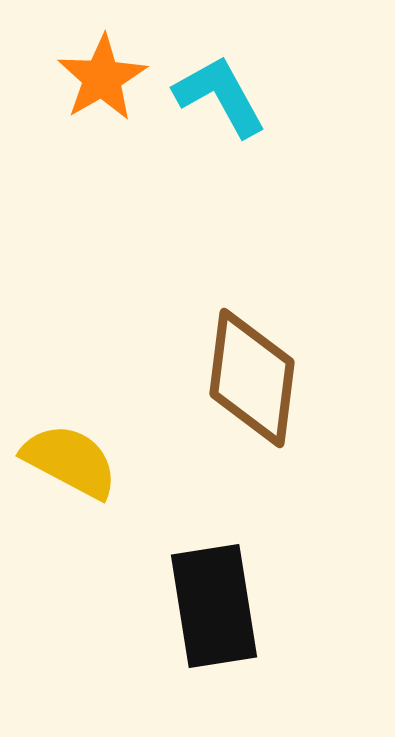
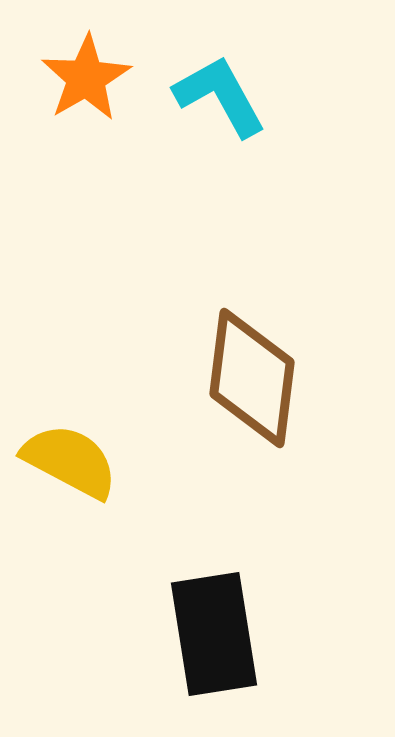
orange star: moved 16 px left
black rectangle: moved 28 px down
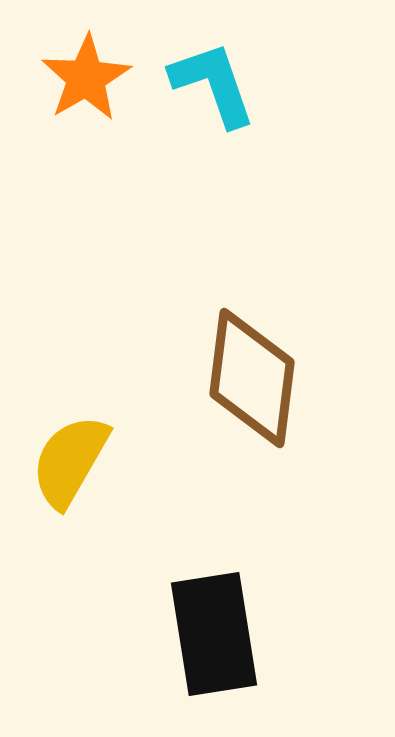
cyan L-shape: moved 7 px left, 12 px up; rotated 10 degrees clockwise
yellow semicircle: rotated 88 degrees counterclockwise
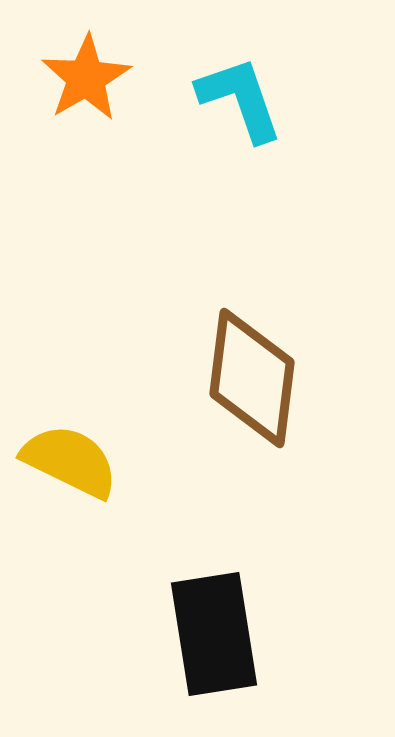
cyan L-shape: moved 27 px right, 15 px down
yellow semicircle: rotated 86 degrees clockwise
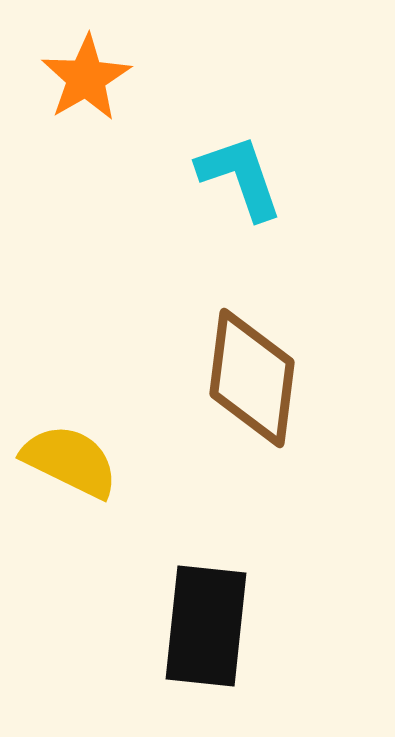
cyan L-shape: moved 78 px down
black rectangle: moved 8 px left, 8 px up; rotated 15 degrees clockwise
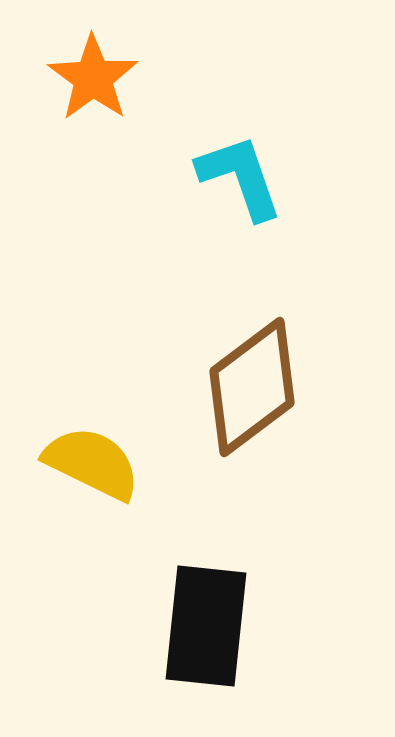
orange star: moved 7 px right; rotated 6 degrees counterclockwise
brown diamond: moved 9 px down; rotated 46 degrees clockwise
yellow semicircle: moved 22 px right, 2 px down
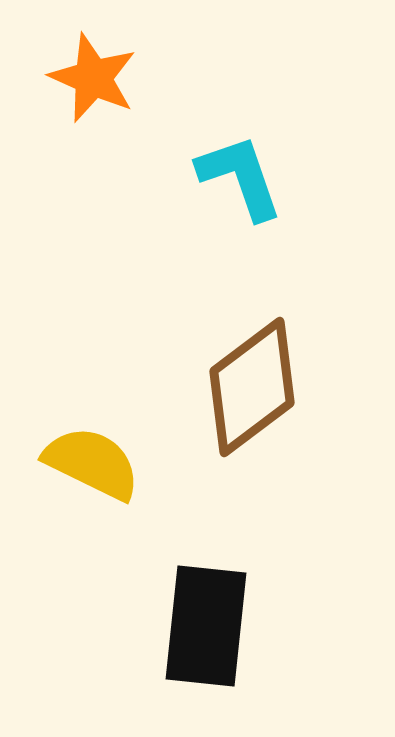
orange star: rotated 12 degrees counterclockwise
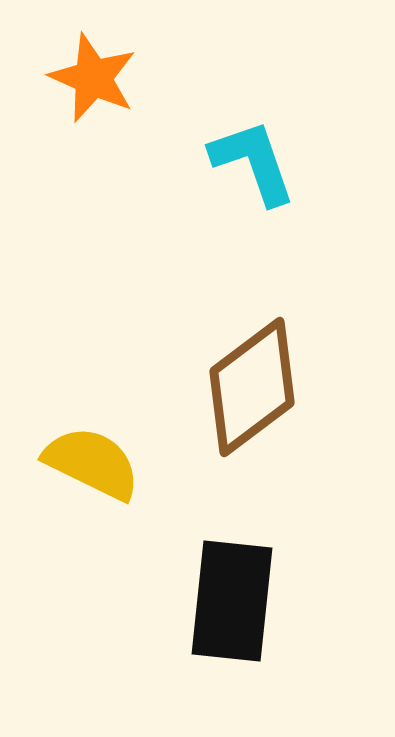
cyan L-shape: moved 13 px right, 15 px up
black rectangle: moved 26 px right, 25 px up
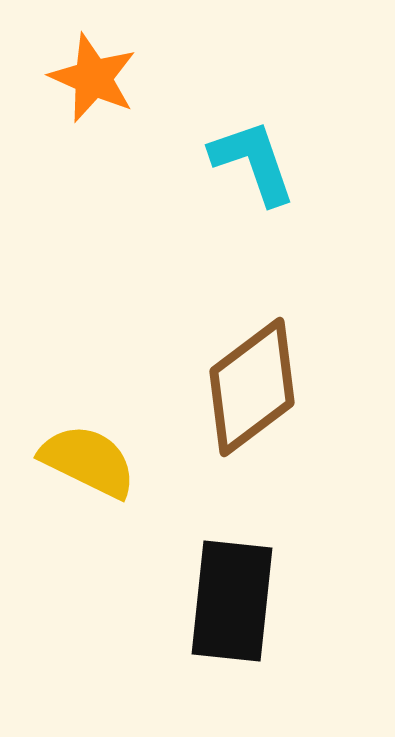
yellow semicircle: moved 4 px left, 2 px up
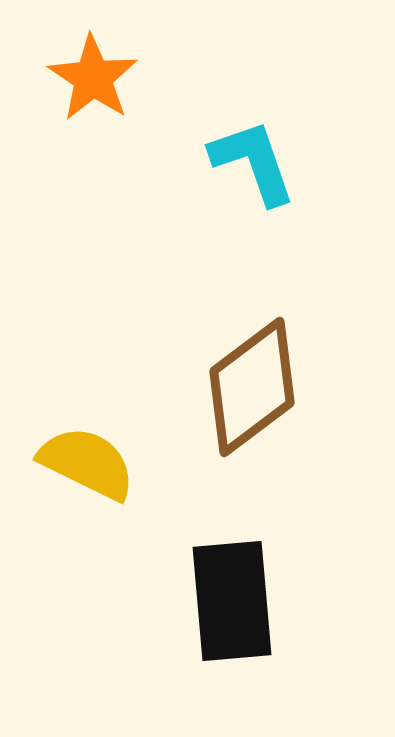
orange star: rotated 10 degrees clockwise
yellow semicircle: moved 1 px left, 2 px down
black rectangle: rotated 11 degrees counterclockwise
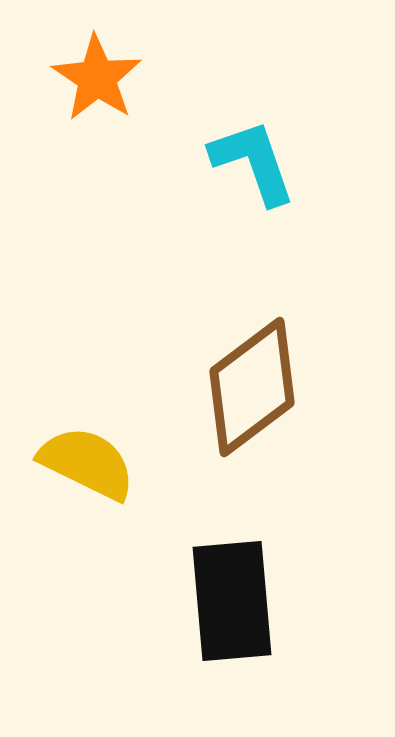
orange star: moved 4 px right
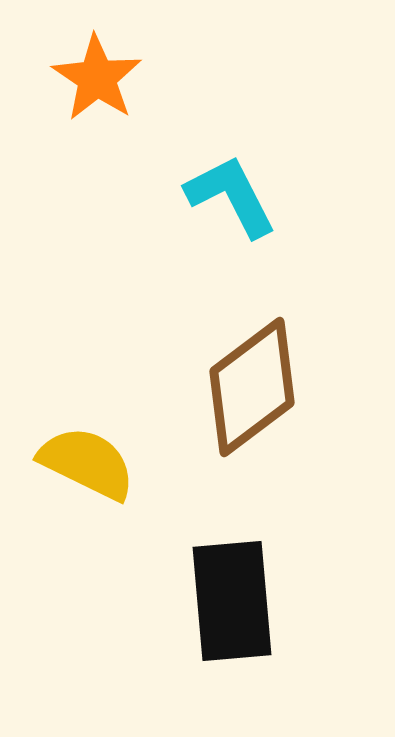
cyan L-shape: moved 22 px left, 34 px down; rotated 8 degrees counterclockwise
